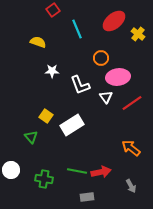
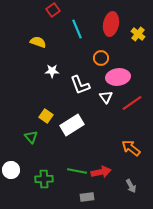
red ellipse: moved 3 px left, 3 px down; rotated 40 degrees counterclockwise
green cross: rotated 12 degrees counterclockwise
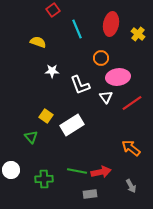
gray rectangle: moved 3 px right, 3 px up
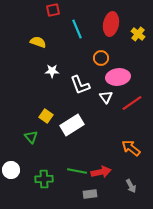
red square: rotated 24 degrees clockwise
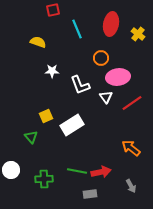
yellow square: rotated 32 degrees clockwise
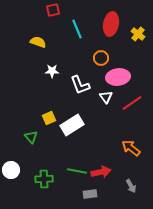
yellow square: moved 3 px right, 2 px down
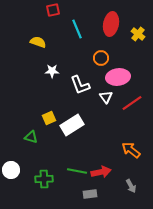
green triangle: rotated 32 degrees counterclockwise
orange arrow: moved 2 px down
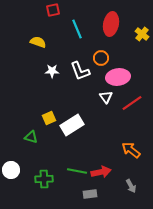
yellow cross: moved 4 px right
white L-shape: moved 14 px up
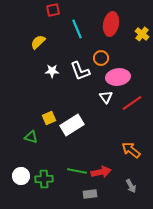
yellow semicircle: rotated 63 degrees counterclockwise
white circle: moved 10 px right, 6 px down
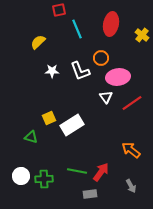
red square: moved 6 px right
yellow cross: moved 1 px down
red arrow: rotated 42 degrees counterclockwise
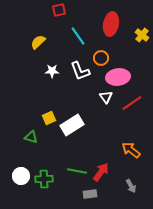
cyan line: moved 1 px right, 7 px down; rotated 12 degrees counterclockwise
